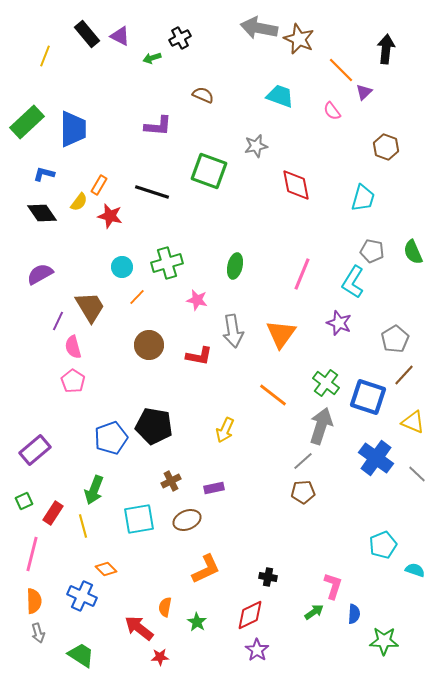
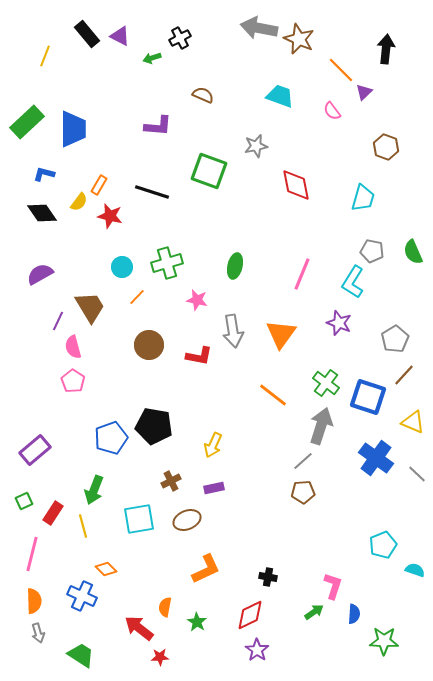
yellow arrow at (225, 430): moved 12 px left, 15 px down
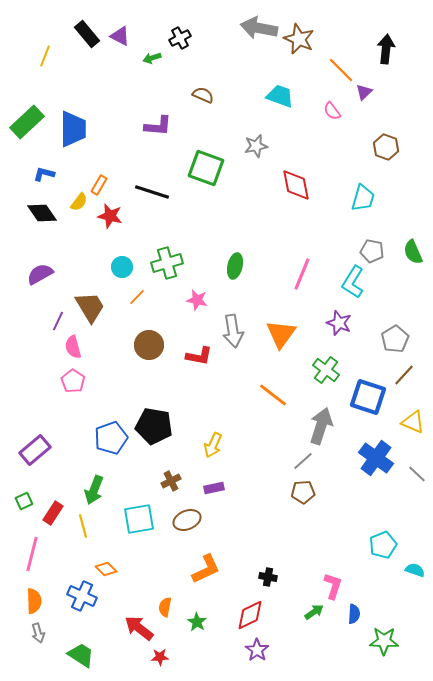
green square at (209, 171): moved 3 px left, 3 px up
green cross at (326, 383): moved 13 px up
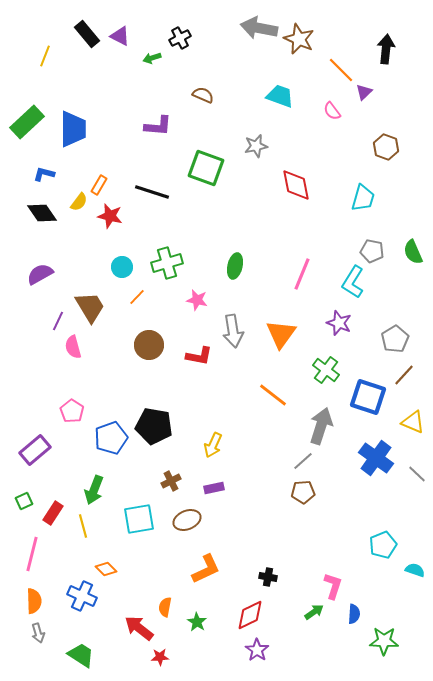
pink pentagon at (73, 381): moved 1 px left, 30 px down
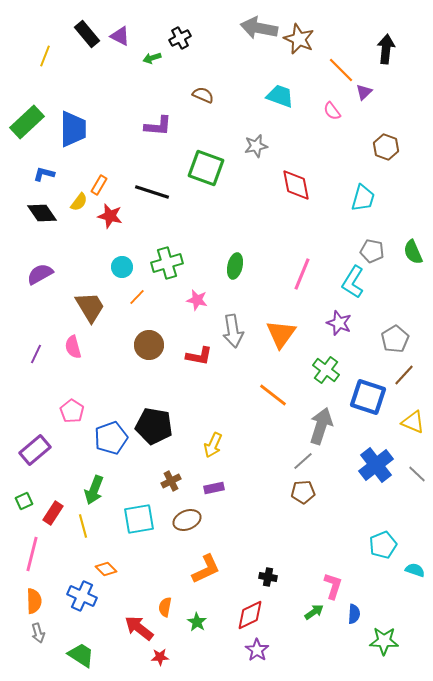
purple line at (58, 321): moved 22 px left, 33 px down
blue cross at (376, 458): moved 7 px down; rotated 16 degrees clockwise
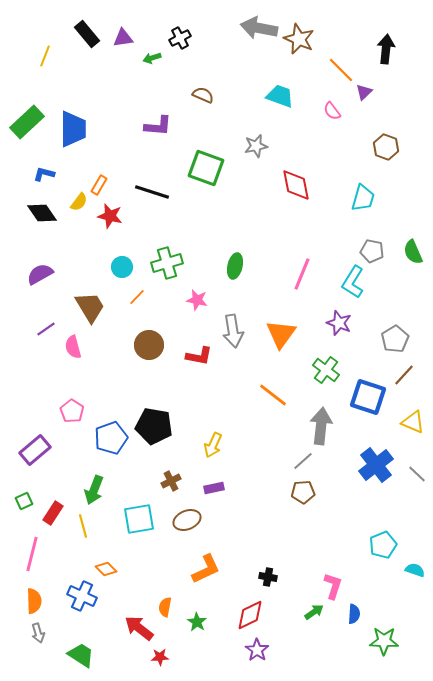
purple triangle at (120, 36): moved 3 px right, 2 px down; rotated 35 degrees counterclockwise
purple line at (36, 354): moved 10 px right, 25 px up; rotated 30 degrees clockwise
gray arrow at (321, 426): rotated 12 degrees counterclockwise
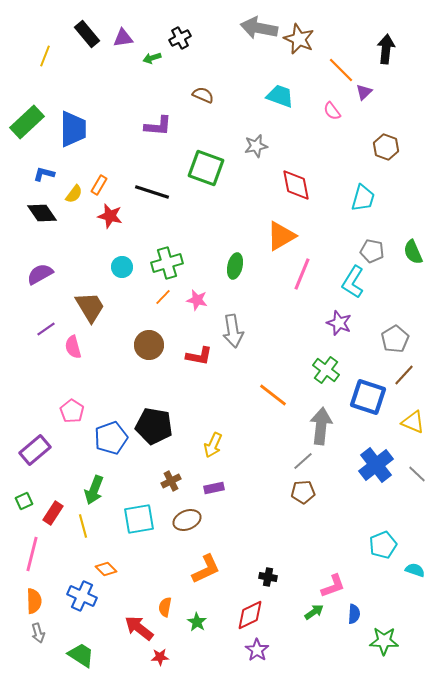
yellow semicircle at (79, 202): moved 5 px left, 8 px up
orange line at (137, 297): moved 26 px right
orange triangle at (281, 334): moved 98 px up; rotated 24 degrees clockwise
pink L-shape at (333, 586): rotated 52 degrees clockwise
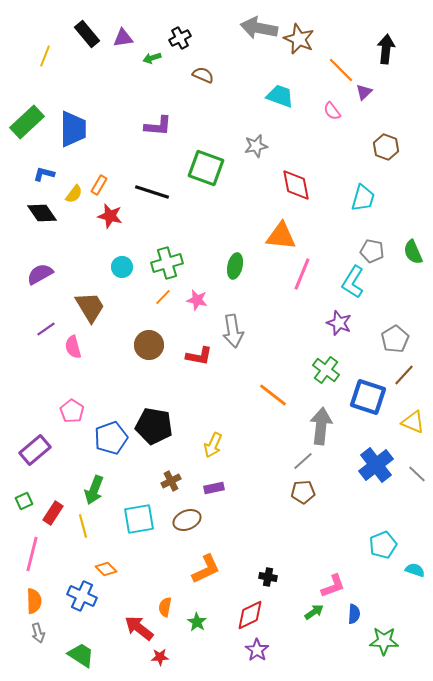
brown semicircle at (203, 95): moved 20 px up
orange triangle at (281, 236): rotated 36 degrees clockwise
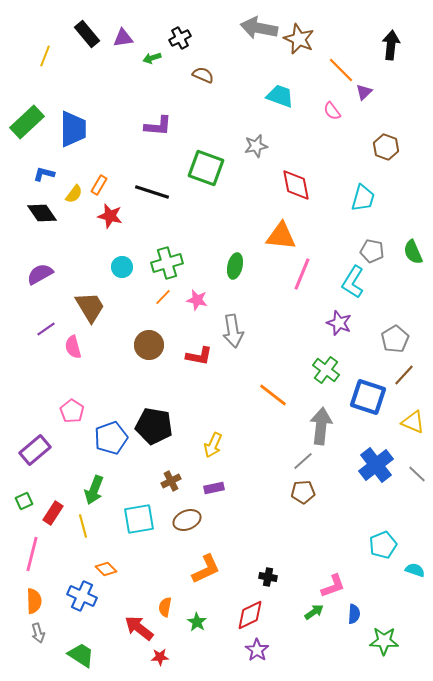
black arrow at (386, 49): moved 5 px right, 4 px up
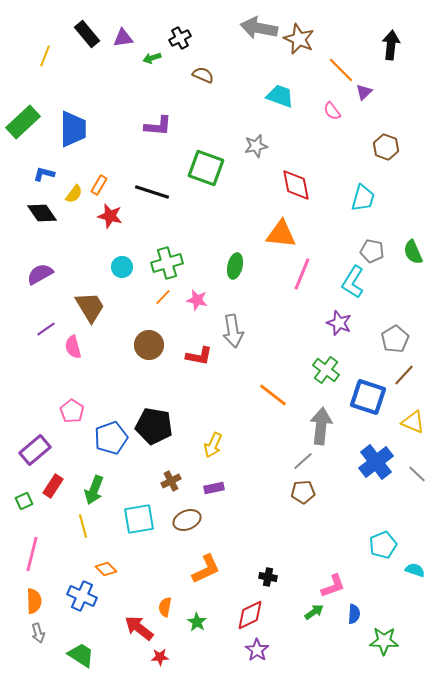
green rectangle at (27, 122): moved 4 px left
orange triangle at (281, 236): moved 2 px up
blue cross at (376, 465): moved 3 px up
red rectangle at (53, 513): moved 27 px up
